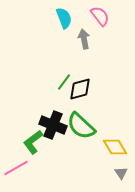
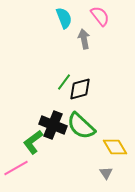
gray triangle: moved 15 px left
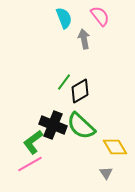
black diamond: moved 2 px down; rotated 15 degrees counterclockwise
pink line: moved 14 px right, 4 px up
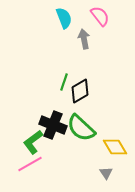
green line: rotated 18 degrees counterclockwise
green semicircle: moved 2 px down
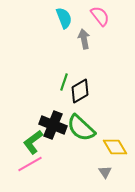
gray triangle: moved 1 px left, 1 px up
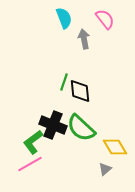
pink semicircle: moved 5 px right, 3 px down
black diamond: rotated 65 degrees counterclockwise
gray triangle: moved 3 px up; rotated 24 degrees clockwise
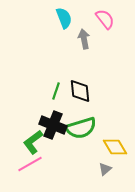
green line: moved 8 px left, 9 px down
green semicircle: rotated 60 degrees counterclockwise
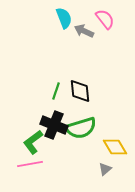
gray arrow: moved 8 px up; rotated 54 degrees counterclockwise
black cross: moved 1 px right
pink line: rotated 20 degrees clockwise
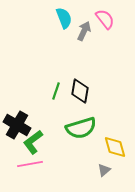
gray arrow: rotated 90 degrees clockwise
black diamond: rotated 15 degrees clockwise
black cross: moved 37 px left; rotated 8 degrees clockwise
yellow diamond: rotated 15 degrees clockwise
gray triangle: moved 1 px left, 1 px down
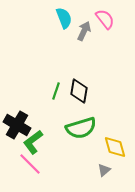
black diamond: moved 1 px left
pink line: rotated 55 degrees clockwise
